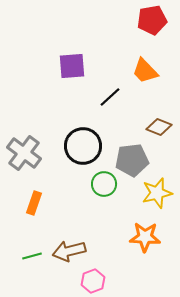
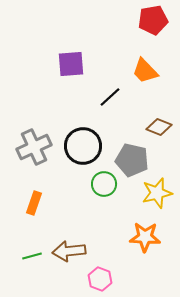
red pentagon: moved 1 px right
purple square: moved 1 px left, 2 px up
gray cross: moved 10 px right, 6 px up; rotated 28 degrees clockwise
gray pentagon: rotated 20 degrees clockwise
brown arrow: rotated 8 degrees clockwise
pink hexagon: moved 7 px right, 2 px up; rotated 20 degrees counterclockwise
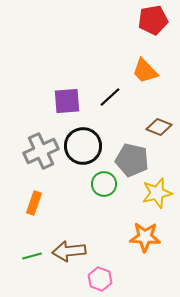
purple square: moved 4 px left, 37 px down
gray cross: moved 7 px right, 4 px down
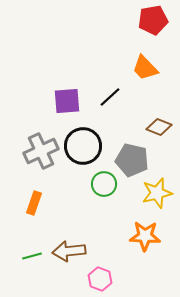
orange trapezoid: moved 3 px up
orange star: moved 1 px up
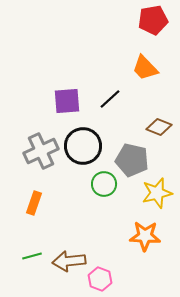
black line: moved 2 px down
brown arrow: moved 10 px down
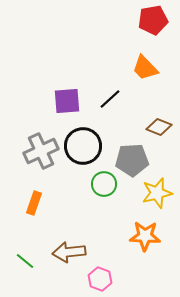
gray pentagon: rotated 16 degrees counterclockwise
green line: moved 7 px left, 5 px down; rotated 54 degrees clockwise
brown arrow: moved 9 px up
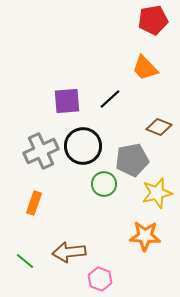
gray pentagon: rotated 8 degrees counterclockwise
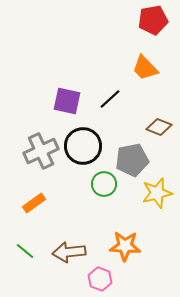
purple square: rotated 16 degrees clockwise
orange rectangle: rotated 35 degrees clockwise
orange star: moved 20 px left, 10 px down
green line: moved 10 px up
